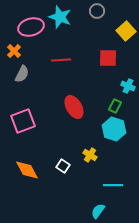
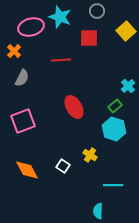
red square: moved 19 px left, 20 px up
gray semicircle: moved 4 px down
cyan cross: rotated 24 degrees clockwise
green rectangle: rotated 24 degrees clockwise
cyan semicircle: rotated 35 degrees counterclockwise
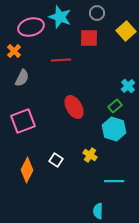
gray circle: moved 2 px down
white square: moved 7 px left, 6 px up
orange diamond: rotated 55 degrees clockwise
cyan line: moved 1 px right, 4 px up
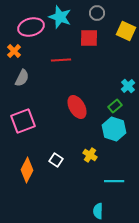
yellow square: rotated 24 degrees counterclockwise
red ellipse: moved 3 px right
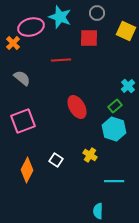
orange cross: moved 1 px left, 8 px up
gray semicircle: rotated 78 degrees counterclockwise
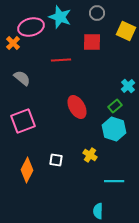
red square: moved 3 px right, 4 px down
white square: rotated 24 degrees counterclockwise
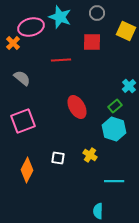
cyan cross: moved 1 px right
white square: moved 2 px right, 2 px up
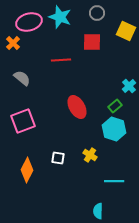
pink ellipse: moved 2 px left, 5 px up
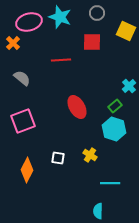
cyan line: moved 4 px left, 2 px down
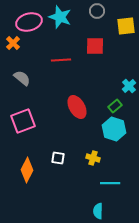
gray circle: moved 2 px up
yellow square: moved 5 px up; rotated 30 degrees counterclockwise
red square: moved 3 px right, 4 px down
yellow cross: moved 3 px right, 3 px down; rotated 16 degrees counterclockwise
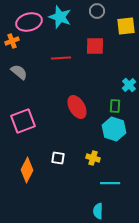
orange cross: moved 1 px left, 2 px up; rotated 24 degrees clockwise
red line: moved 2 px up
gray semicircle: moved 3 px left, 6 px up
cyan cross: moved 1 px up
green rectangle: rotated 48 degrees counterclockwise
